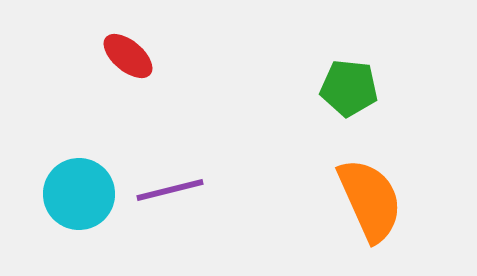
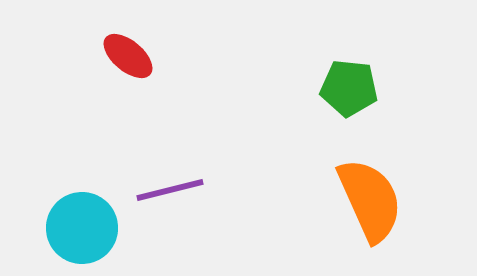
cyan circle: moved 3 px right, 34 px down
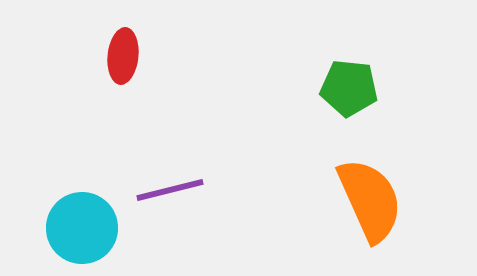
red ellipse: moved 5 px left; rotated 56 degrees clockwise
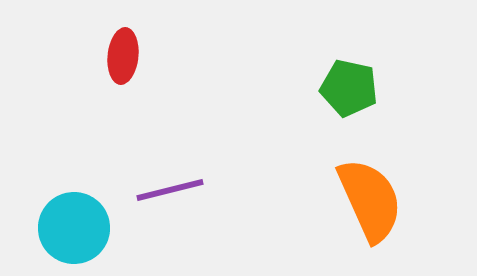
green pentagon: rotated 6 degrees clockwise
cyan circle: moved 8 px left
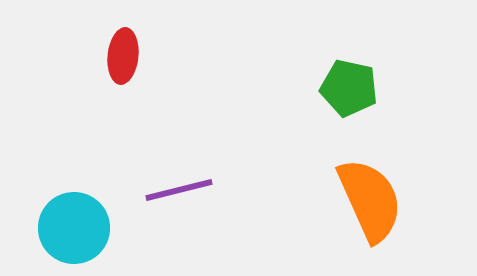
purple line: moved 9 px right
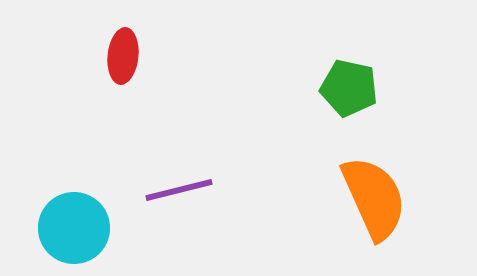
orange semicircle: moved 4 px right, 2 px up
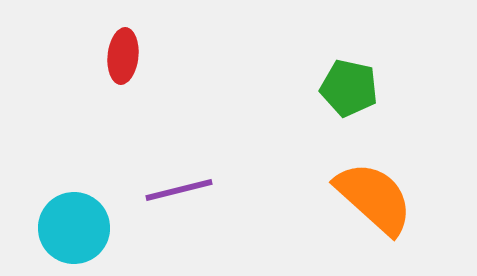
orange semicircle: rotated 24 degrees counterclockwise
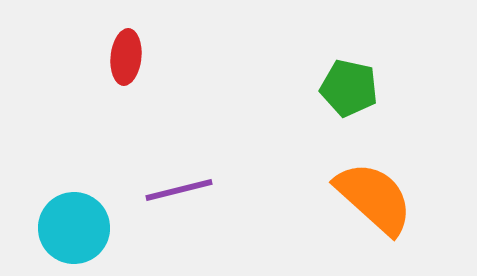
red ellipse: moved 3 px right, 1 px down
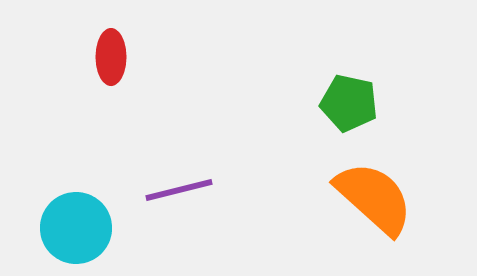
red ellipse: moved 15 px left; rotated 6 degrees counterclockwise
green pentagon: moved 15 px down
cyan circle: moved 2 px right
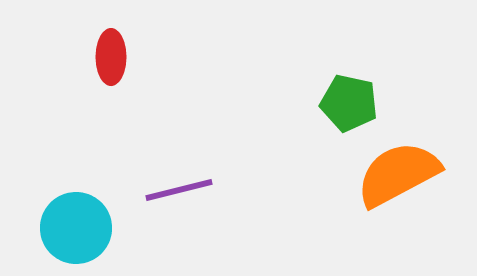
orange semicircle: moved 24 px right, 24 px up; rotated 70 degrees counterclockwise
